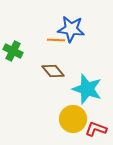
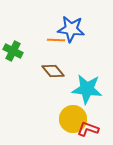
cyan star: rotated 12 degrees counterclockwise
red L-shape: moved 8 px left
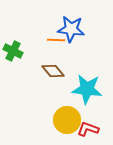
yellow circle: moved 6 px left, 1 px down
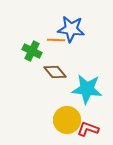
green cross: moved 19 px right
brown diamond: moved 2 px right, 1 px down
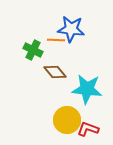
green cross: moved 1 px right, 1 px up
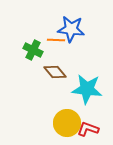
yellow circle: moved 3 px down
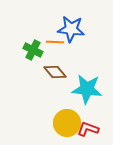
orange line: moved 1 px left, 2 px down
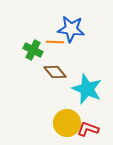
cyan star: rotated 16 degrees clockwise
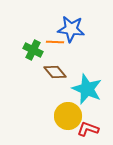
yellow circle: moved 1 px right, 7 px up
